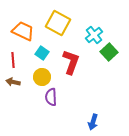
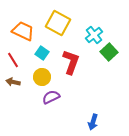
red line: rotated 28 degrees counterclockwise
purple semicircle: rotated 66 degrees clockwise
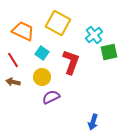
green square: rotated 30 degrees clockwise
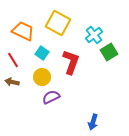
green square: rotated 18 degrees counterclockwise
brown arrow: moved 1 px left
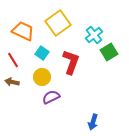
yellow square: rotated 25 degrees clockwise
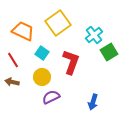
blue arrow: moved 20 px up
